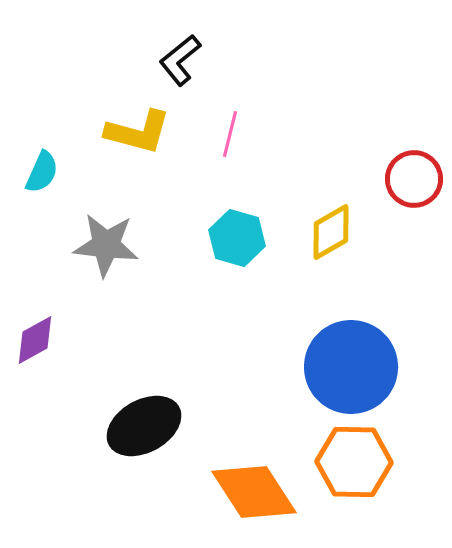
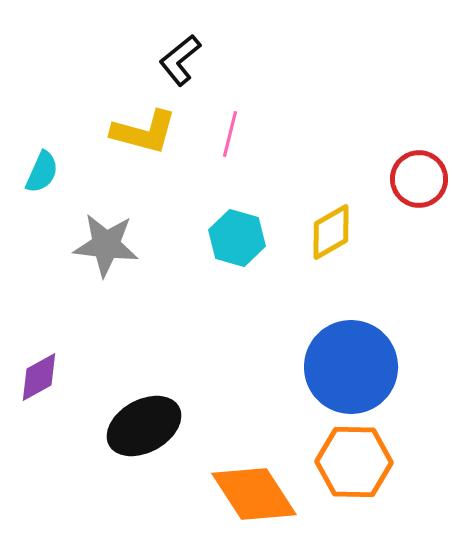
yellow L-shape: moved 6 px right
red circle: moved 5 px right
purple diamond: moved 4 px right, 37 px down
orange diamond: moved 2 px down
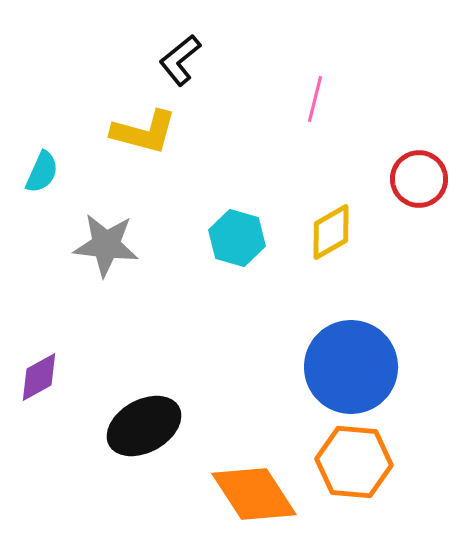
pink line: moved 85 px right, 35 px up
orange hexagon: rotated 4 degrees clockwise
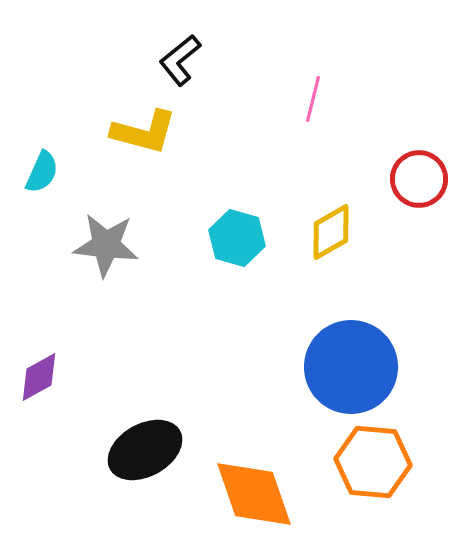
pink line: moved 2 px left
black ellipse: moved 1 px right, 24 px down
orange hexagon: moved 19 px right
orange diamond: rotated 14 degrees clockwise
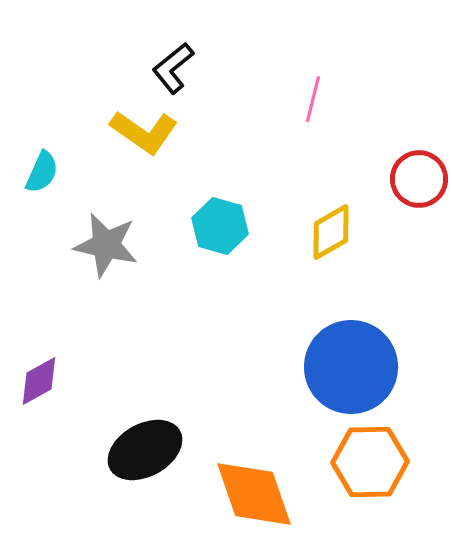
black L-shape: moved 7 px left, 8 px down
yellow L-shape: rotated 20 degrees clockwise
cyan hexagon: moved 17 px left, 12 px up
gray star: rotated 6 degrees clockwise
purple diamond: moved 4 px down
orange hexagon: moved 3 px left; rotated 6 degrees counterclockwise
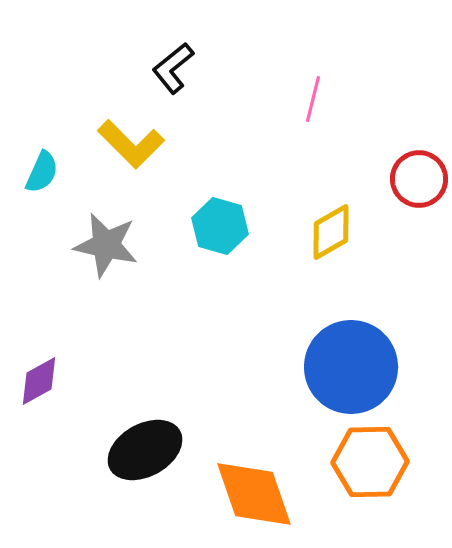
yellow L-shape: moved 13 px left, 12 px down; rotated 10 degrees clockwise
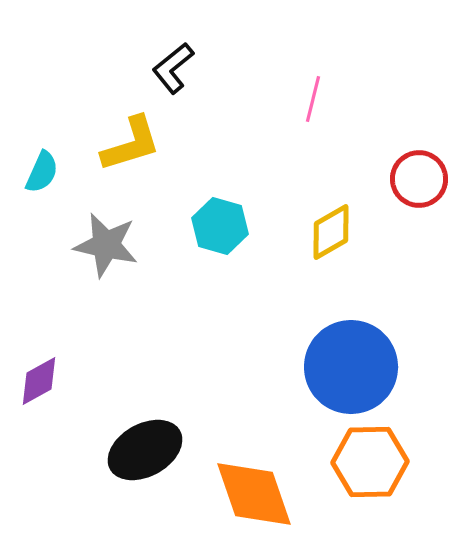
yellow L-shape: rotated 62 degrees counterclockwise
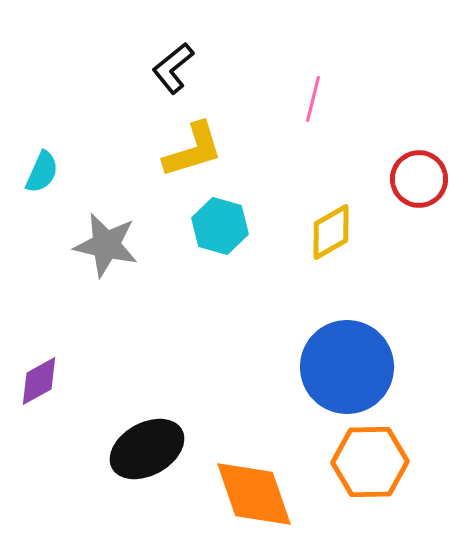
yellow L-shape: moved 62 px right, 6 px down
blue circle: moved 4 px left
black ellipse: moved 2 px right, 1 px up
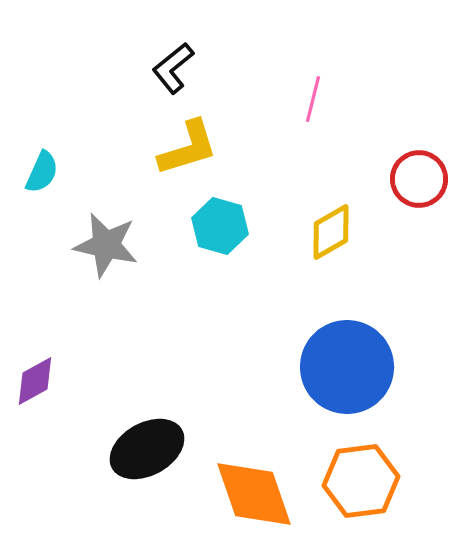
yellow L-shape: moved 5 px left, 2 px up
purple diamond: moved 4 px left
orange hexagon: moved 9 px left, 19 px down; rotated 6 degrees counterclockwise
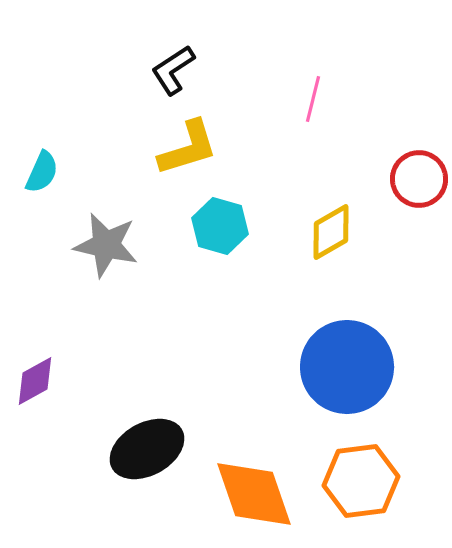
black L-shape: moved 2 px down; rotated 6 degrees clockwise
